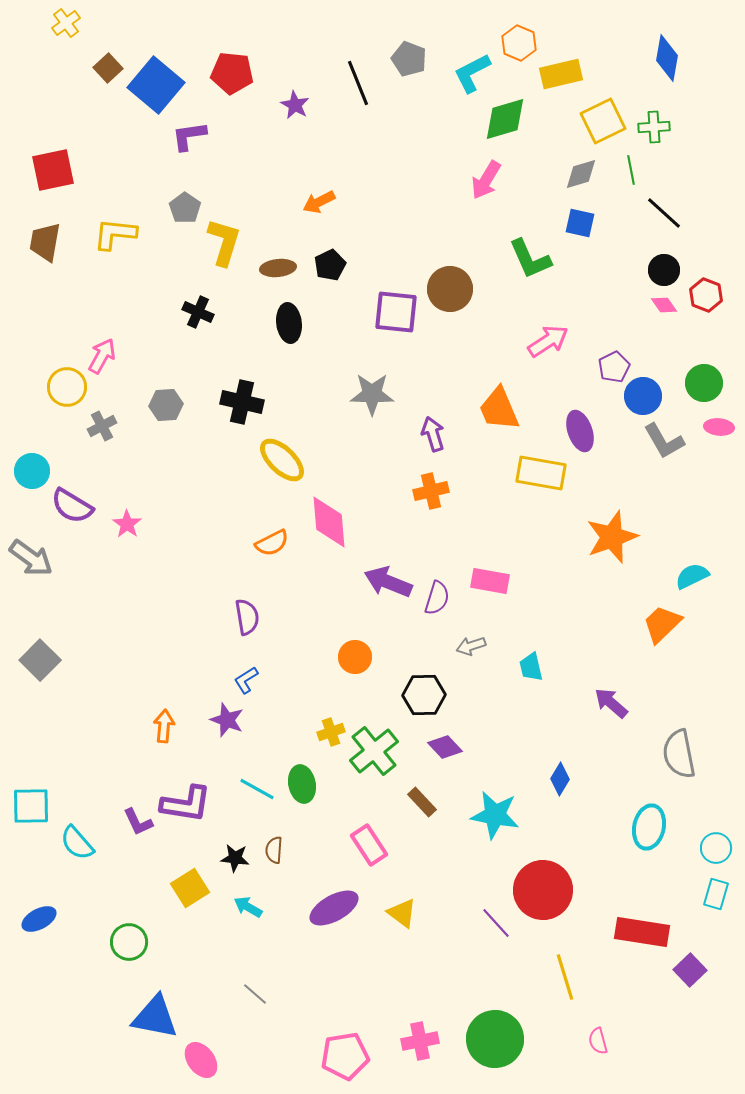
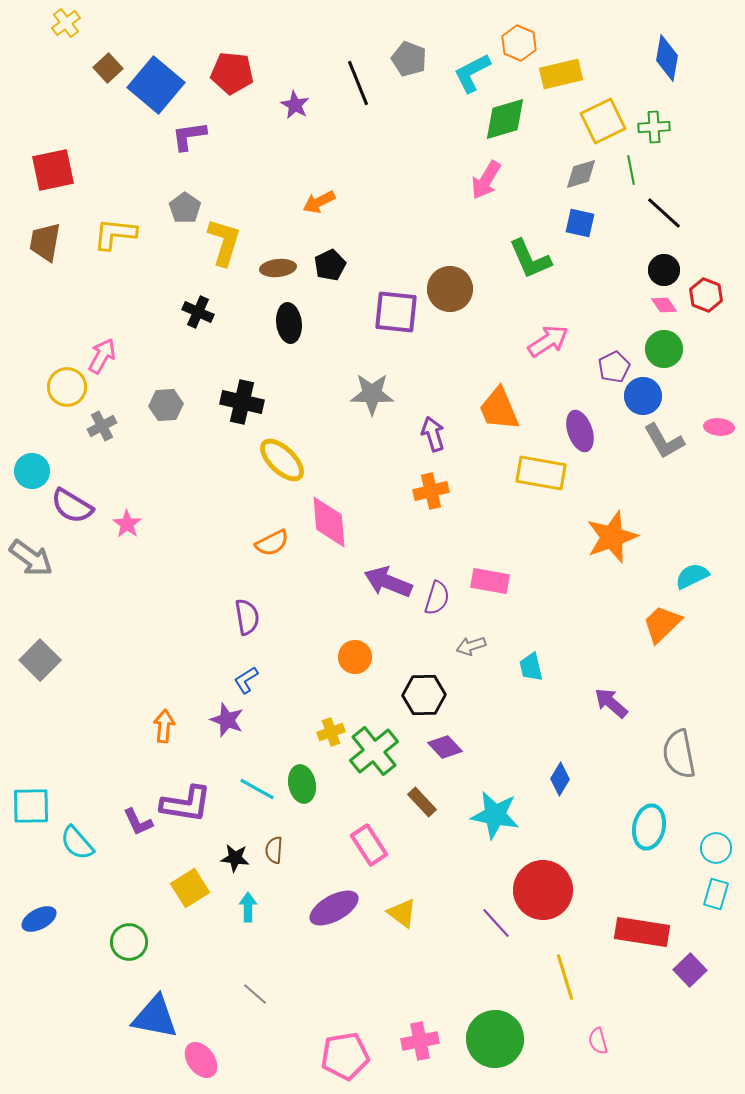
green circle at (704, 383): moved 40 px left, 34 px up
cyan arrow at (248, 907): rotated 60 degrees clockwise
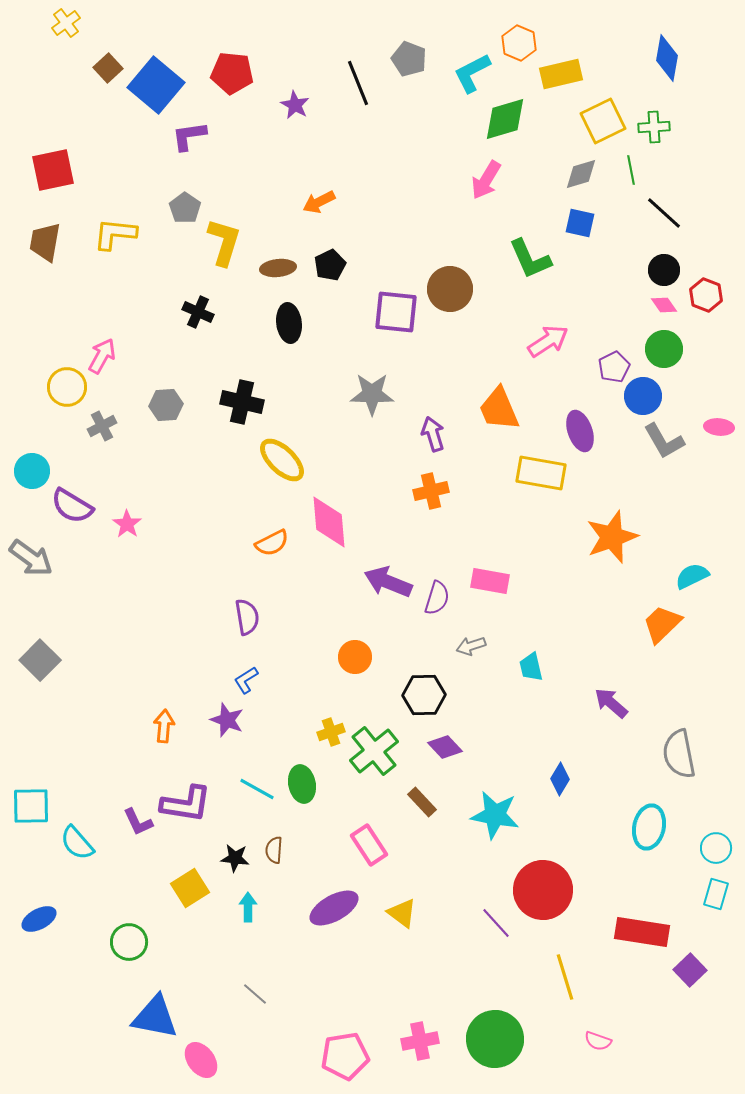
pink semicircle at (598, 1041): rotated 56 degrees counterclockwise
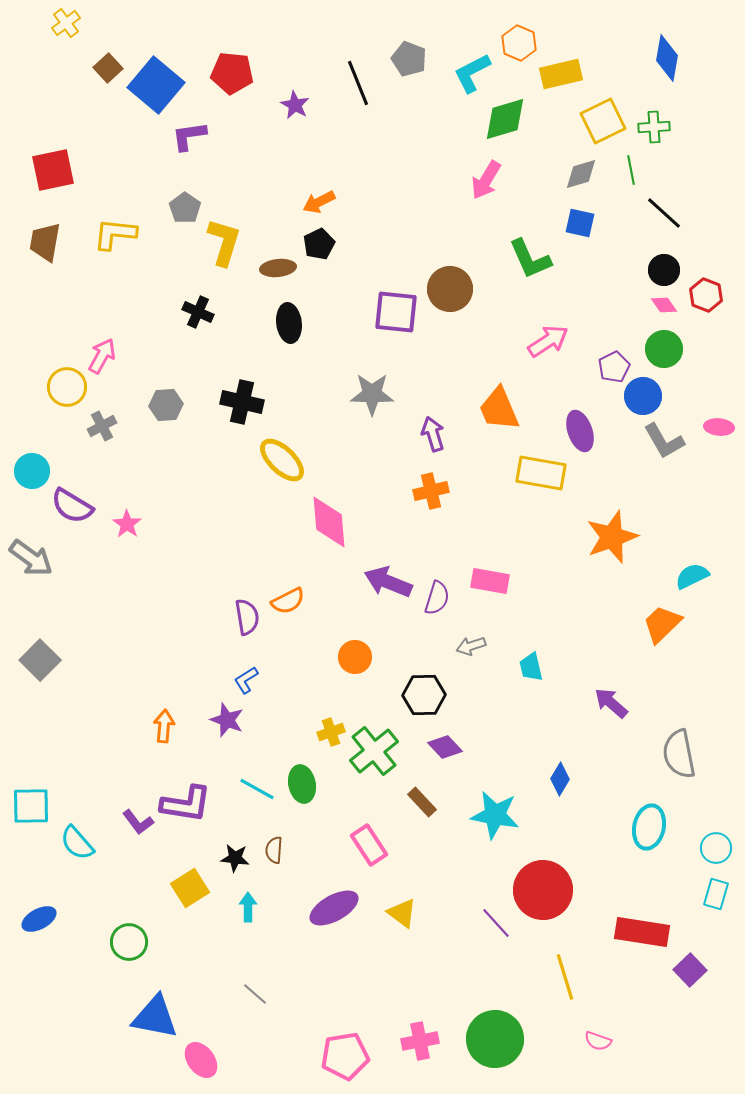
black pentagon at (330, 265): moved 11 px left, 21 px up
orange semicircle at (272, 543): moved 16 px right, 58 px down
purple L-shape at (138, 822): rotated 12 degrees counterclockwise
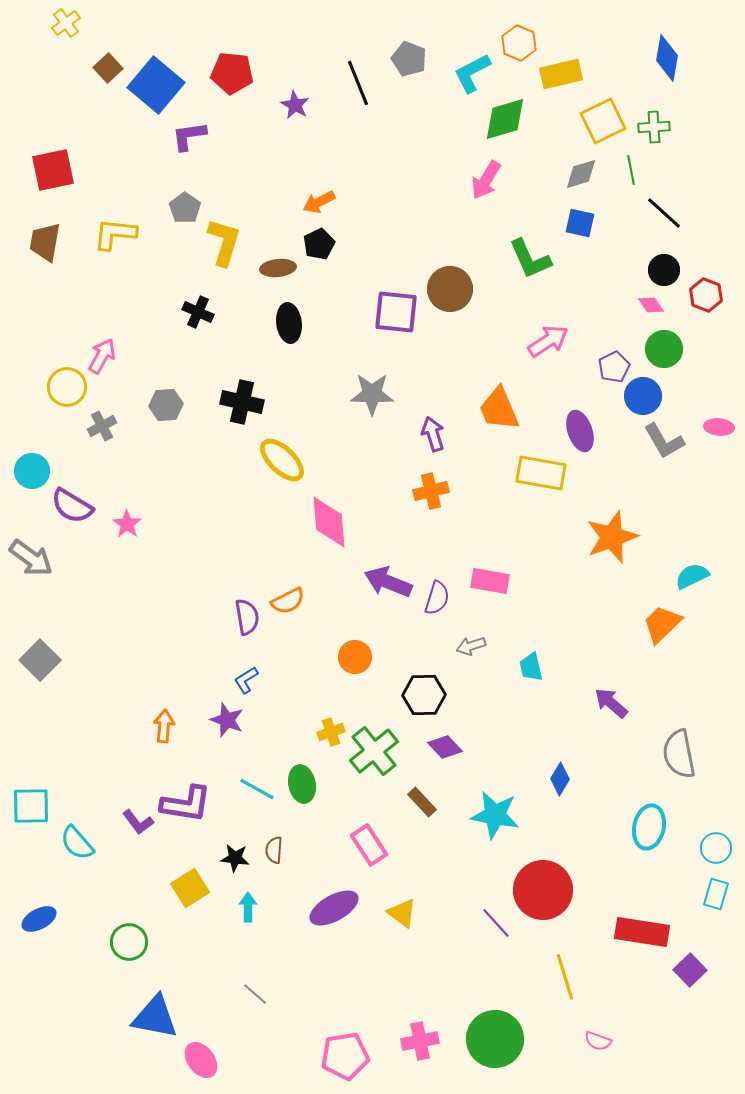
pink diamond at (664, 305): moved 13 px left
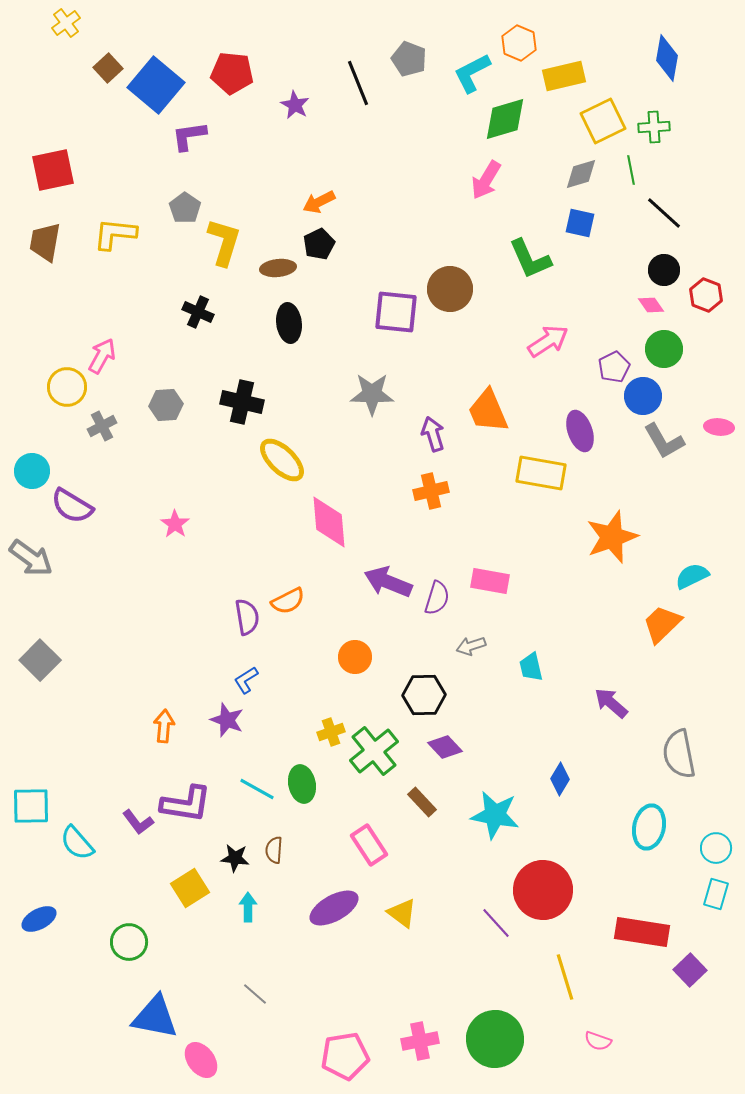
yellow rectangle at (561, 74): moved 3 px right, 2 px down
orange trapezoid at (499, 409): moved 11 px left, 2 px down
pink star at (127, 524): moved 48 px right
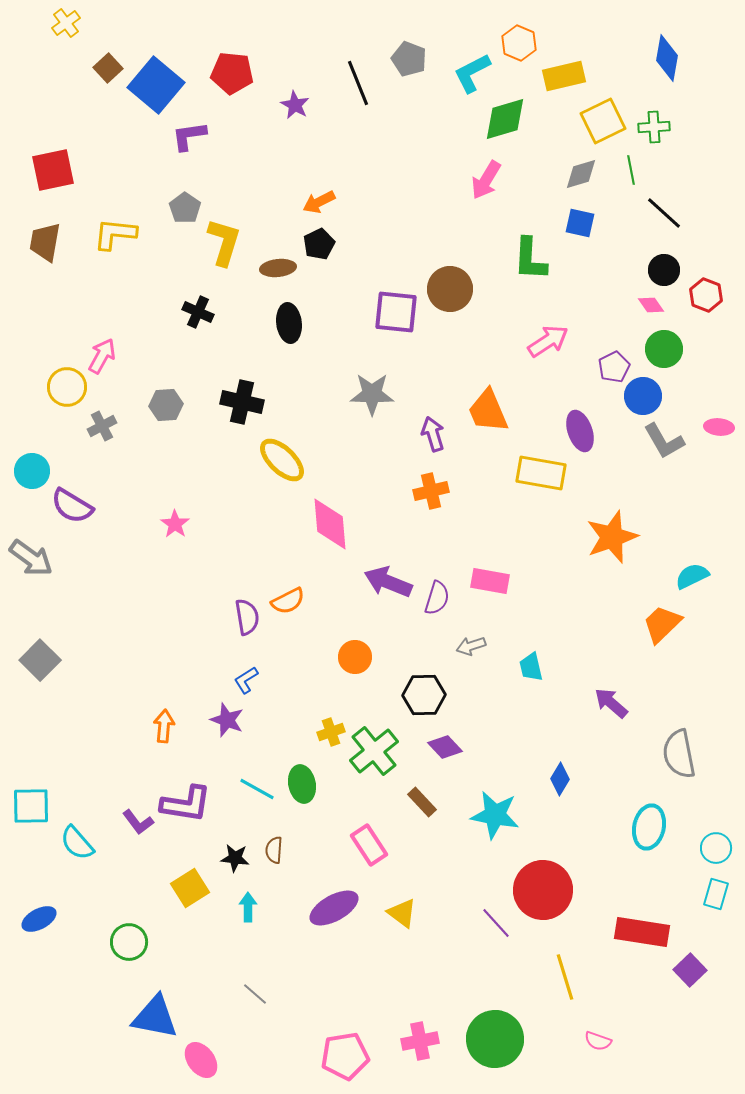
green L-shape at (530, 259): rotated 27 degrees clockwise
pink diamond at (329, 522): moved 1 px right, 2 px down
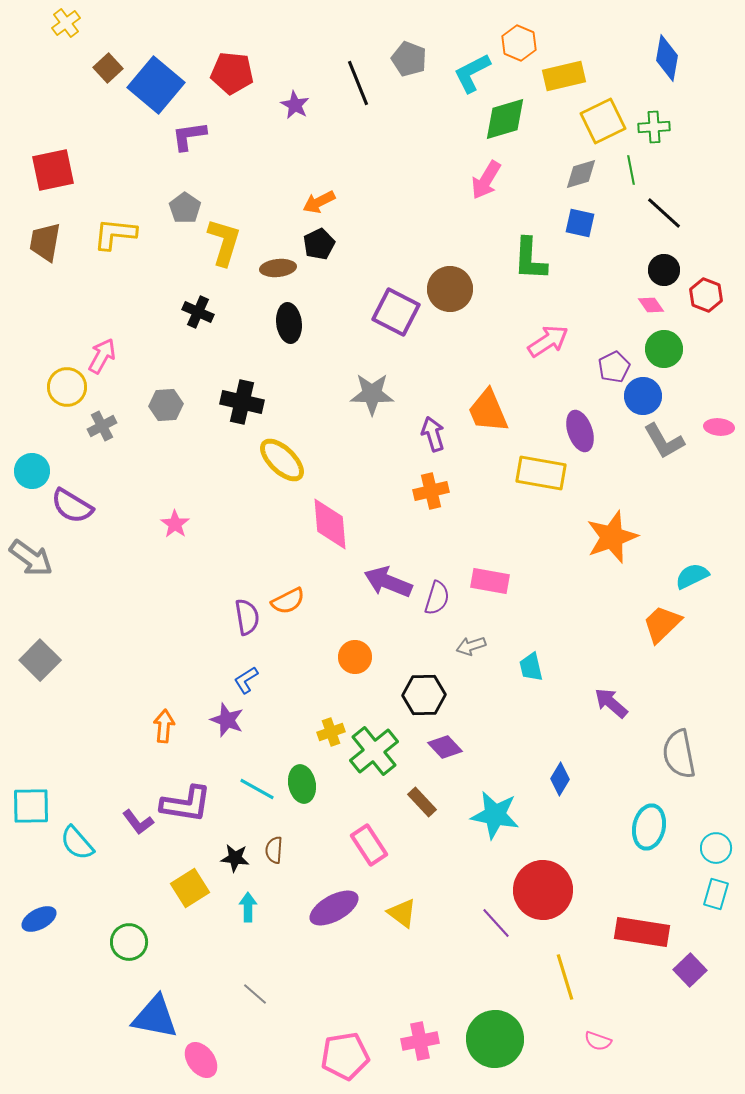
purple square at (396, 312): rotated 21 degrees clockwise
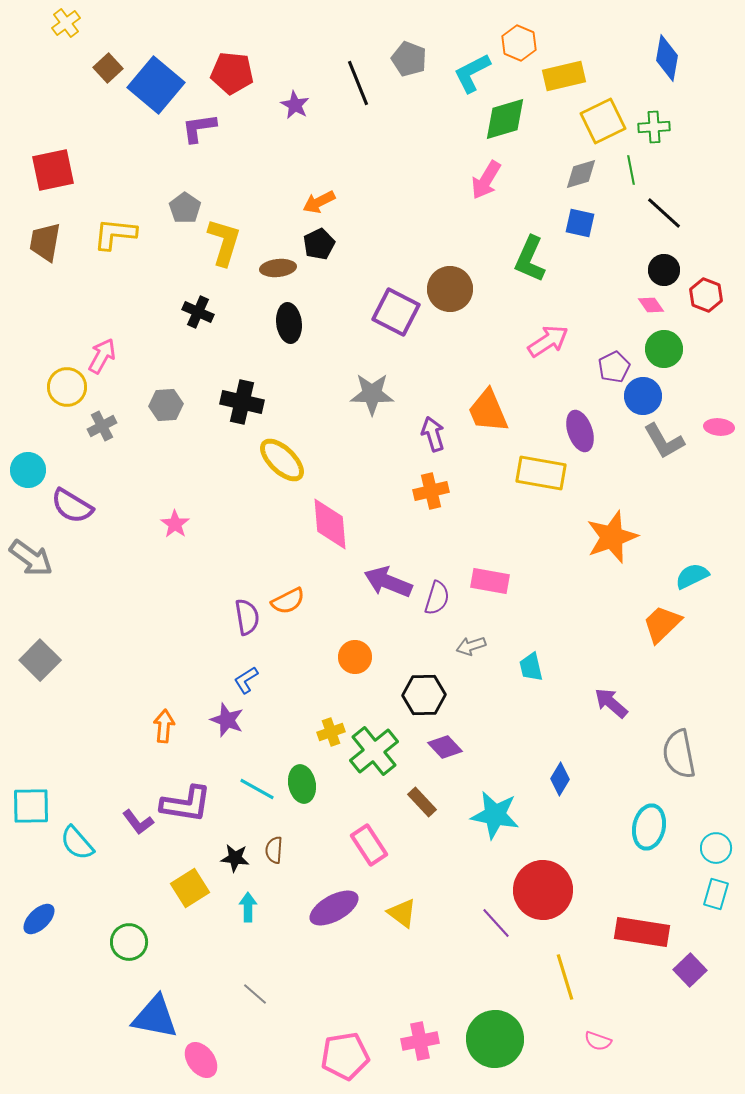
purple L-shape at (189, 136): moved 10 px right, 8 px up
green L-shape at (530, 259): rotated 21 degrees clockwise
cyan circle at (32, 471): moved 4 px left, 1 px up
blue ellipse at (39, 919): rotated 16 degrees counterclockwise
